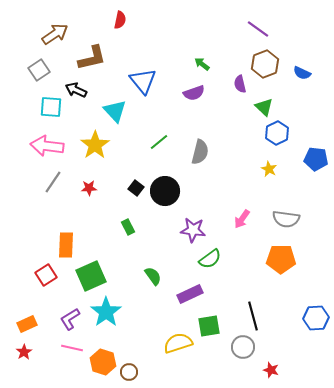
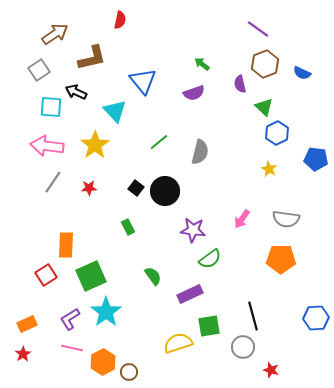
black arrow at (76, 90): moved 2 px down
red star at (24, 352): moved 1 px left, 2 px down
orange hexagon at (103, 362): rotated 15 degrees clockwise
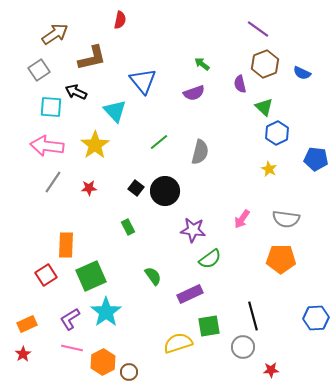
red star at (271, 370): rotated 21 degrees counterclockwise
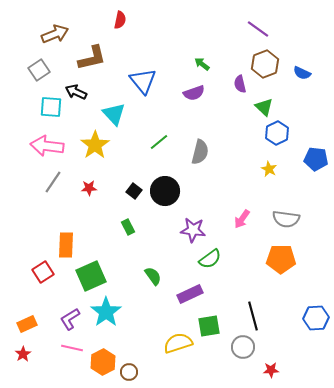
brown arrow at (55, 34): rotated 12 degrees clockwise
cyan triangle at (115, 111): moved 1 px left, 3 px down
black square at (136, 188): moved 2 px left, 3 px down
red square at (46, 275): moved 3 px left, 3 px up
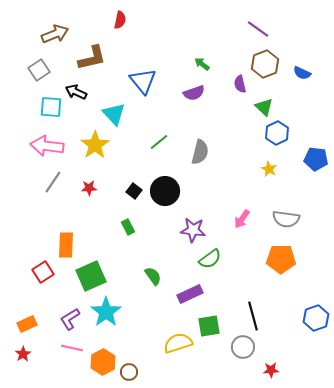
blue hexagon at (316, 318): rotated 15 degrees counterclockwise
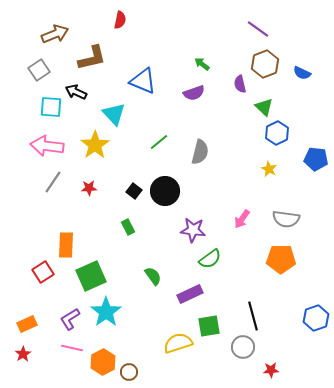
blue triangle at (143, 81): rotated 28 degrees counterclockwise
